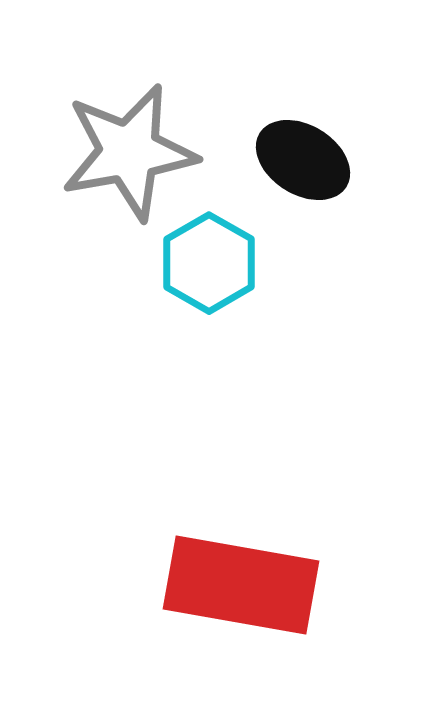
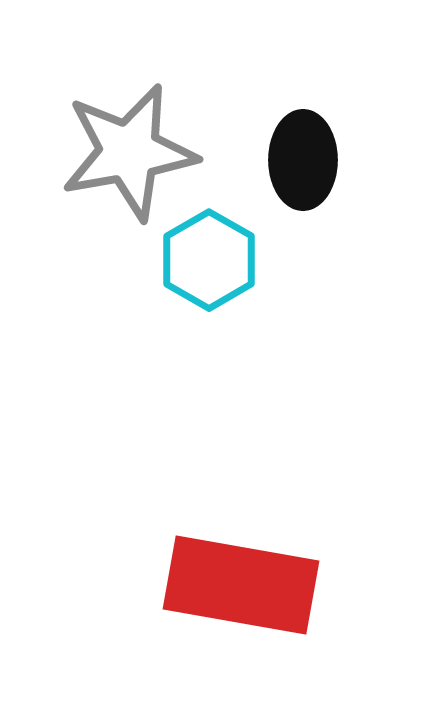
black ellipse: rotated 58 degrees clockwise
cyan hexagon: moved 3 px up
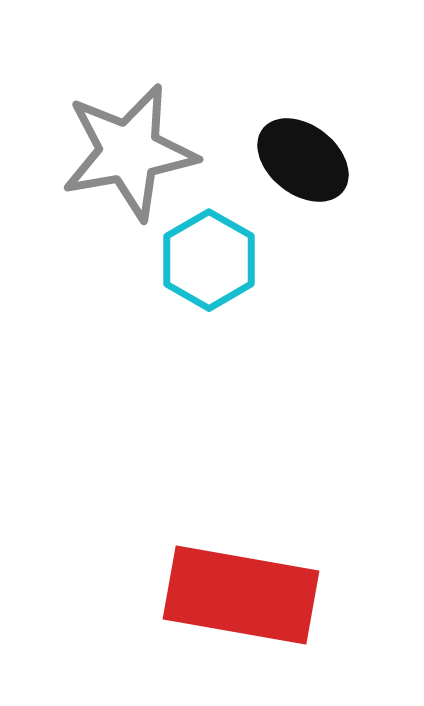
black ellipse: rotated 52 degrees counterclockwise
red rectangle: moved 10 px down
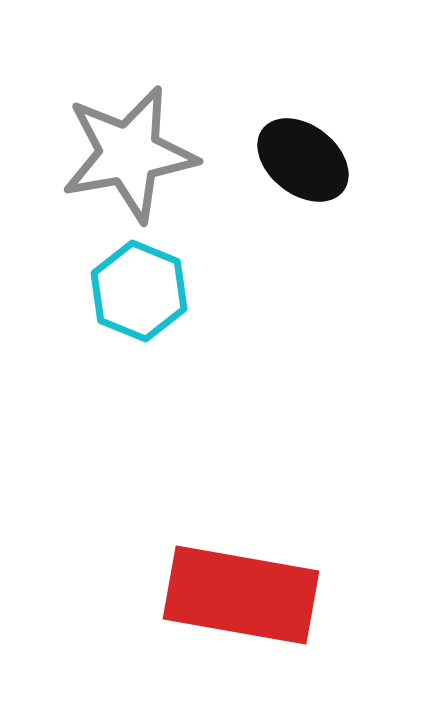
gray star: moved 2 px down
cyan hexagon: moved 70 px left, 31 px down; rotated 8 degrees counterclockwise
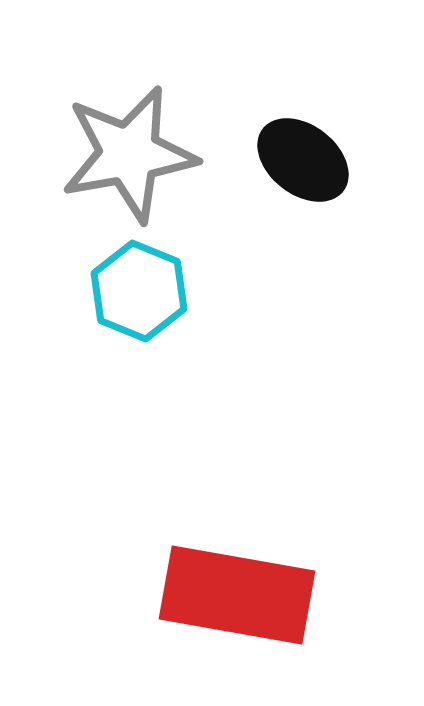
red rectangle: moved 4 px left
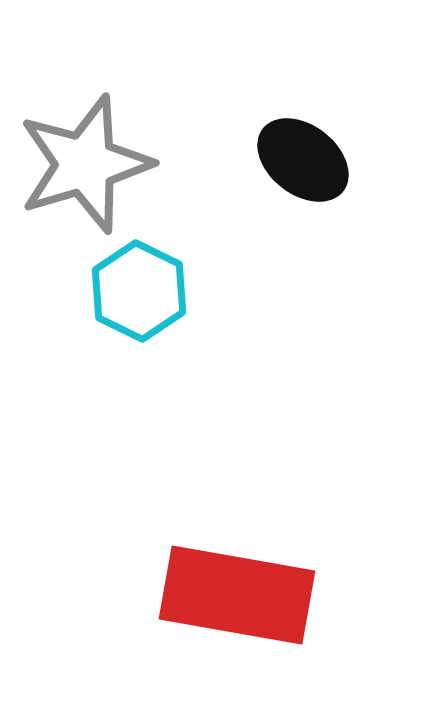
gray star: moved 44 px left, 10 px down; rotated 7 degrees counterclockwise
cyan hexagon: rotated 4 degrees clockwise
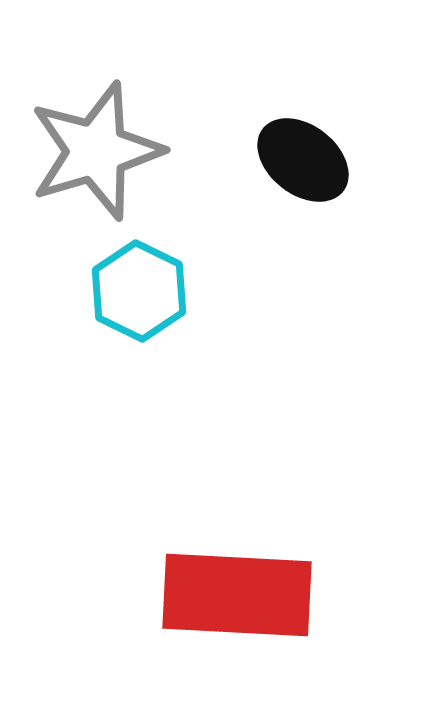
gray star: moved 11 px right, 13 px up
red rectangle: rotated 7 degrees counterclockwise
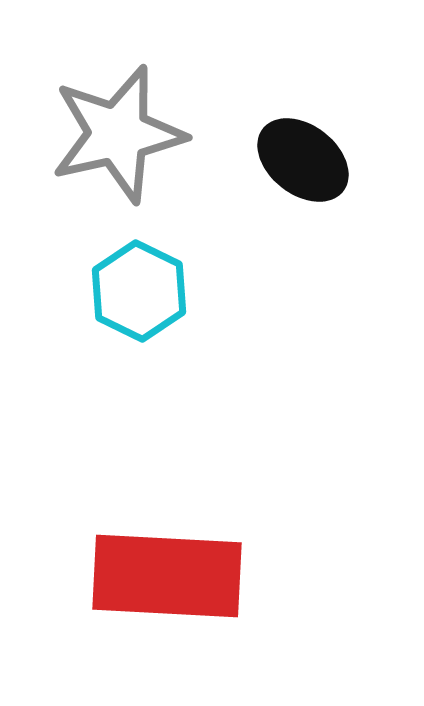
gray star: moved 22 px right, 17 px up; rotated 4 degrees clockwise
red rectangle: moved 70 px left, 19 px up
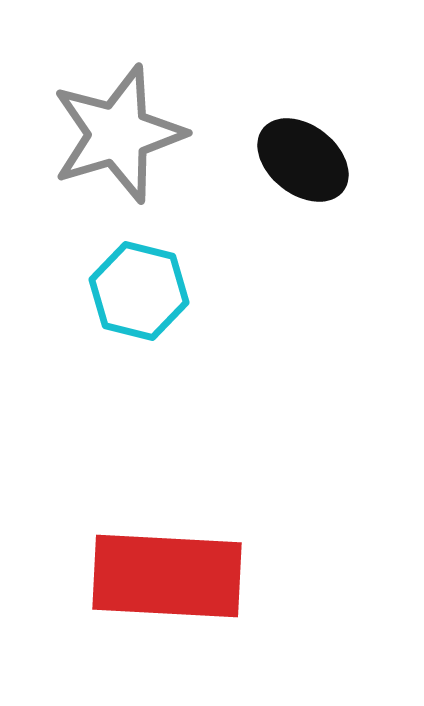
gray star: rotated 4 degrees counterclockwise
cyan hexagon: rotated 12 degrees counterclockwise
